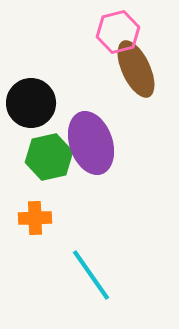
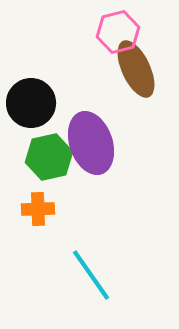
orange cross: moved 3 px right, 9 px up
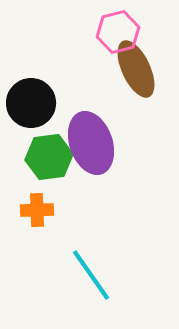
green hexagon: rotated 6 degrees clockwise
orange cross: moved 1 px left, 1 px down
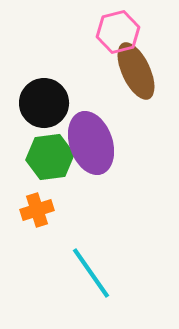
brown ellipse: moved 2 px down
black circle: moved 13 px right
green hexagon: moved 1 px right
orange cross: rotated 16 degrees counterclockwise
cyan line: moved 2 px up
